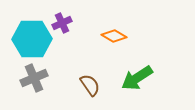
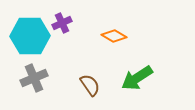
cyan hexagon: moved 2 px left, 3 px up
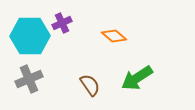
orange diamond: rotated 10 degrees clockwise
gray cross: moved 5 px left, 1 px down
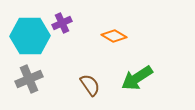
orange diamond: rotated 10 degrees counterclockwise
